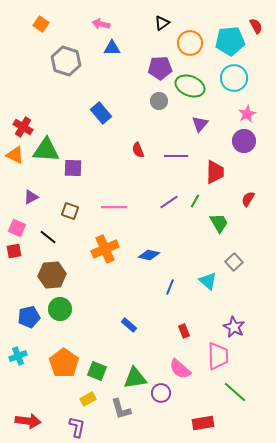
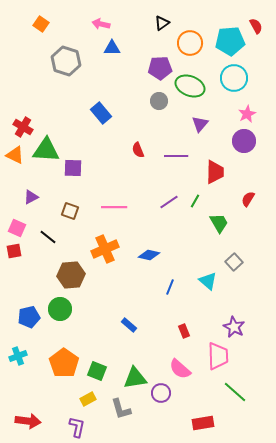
brown hexagon at (52, 275): moved 19 px right
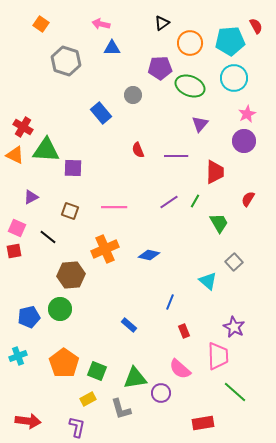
gray circle at (159, 101): moved 26 px left, 6 px up
blue line at (170, 287): moved 15 px down
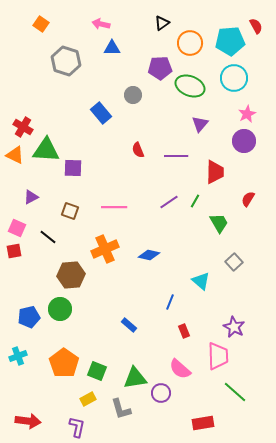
cyan triangle at (208, 281): moved 7 px left
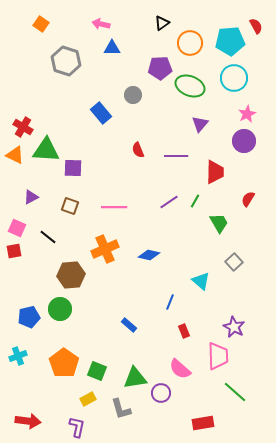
brown square at (70, 211): moved 5 px up
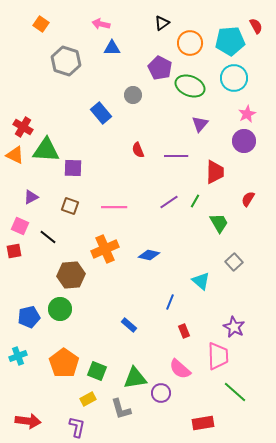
purple pentagon at (160, 68): rotated 30 degrees clockwise
pink square at (17, 228): moved 3 px right, 2 px up
